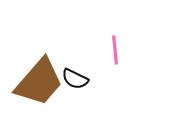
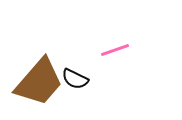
pink line: rotated 76 degrees clockwise
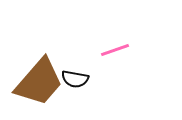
black semicircle: rotated 16 degrees counterclockwise
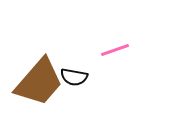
black semicircle: moved 1 px left, 2 px up
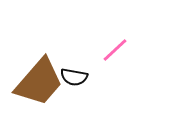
pink line: rotated 24 degrees counterclockwise
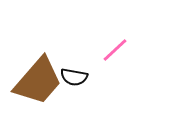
brown trapezoid: moved 1 px left, 1 px up
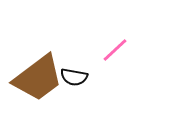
brown trapezoid: moved 3 px up; rotated 12 degrees clockwise
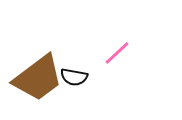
pink line: moved 2 px right, 3 px down
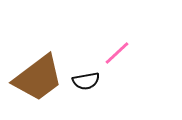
black semicircle: moved 12 px right, 4 px down; rotated 20 degrees counterclockwise
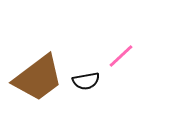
pink line: moved 4 px right, 3 px down
